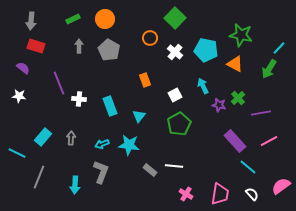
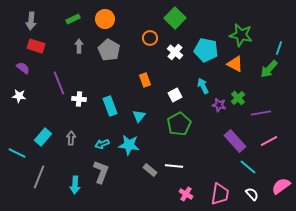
cyan line at (279, 48): rotated 24 degrees counterclockwise
green arrow at (269, 69): rotated 12 degrees clockwise
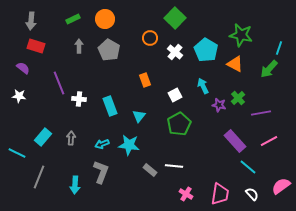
cyan pentagon at (206, 50): rotated 20 degrees clockwise
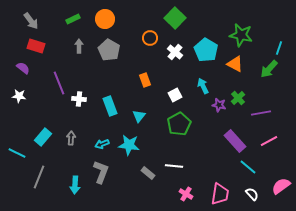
gray arrow at (31, 21): rotated 42 degrees counterclockwise
gray rectangle at (150, 170): moved 2 px left, 3 px down
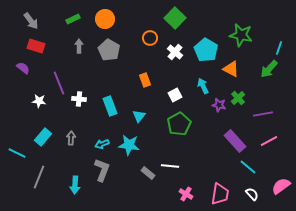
orange triangle at (235, 64): moved 4 px left, 5 px down
white star at (19, 96): moved 20 px right, 5 px down
purple line at (261, 113): moved 2 px right, 1 px down
white line at (174, 166): moved 4 px left
gray L-shape at (101, 172): moved 1 px right, 2 px up
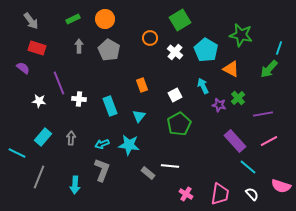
green square at (175, 18): moved 5 px right, 2 px down; rotated 15 degrees clockwise
red rectangle at (36, 46): moved 1 px right, 2 px down
orange rectangle at (145, 80): moved 3 px left, 5 px down
pink semicircle at (281, 186): rotated 126 degrees counterclockwise
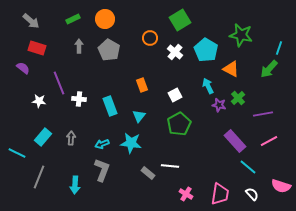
gray arrow at (31, 21): rotated 12 degrees counterclockwise
cyan arrow at (203, 86): moved 5 px right
cyan star at (129, 145): moved 2 px right, 2 px up
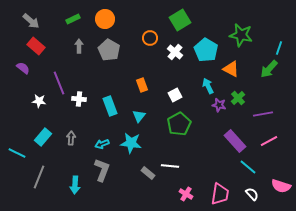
red rectangle at (37, 48): moved 1 px left, 2 px up; rotated 24 degrees clockwise
